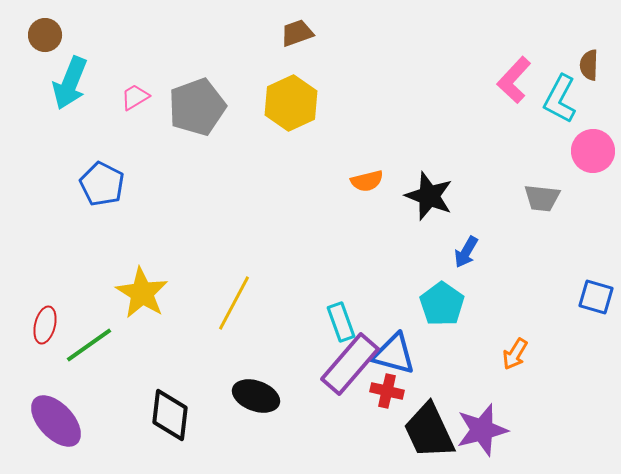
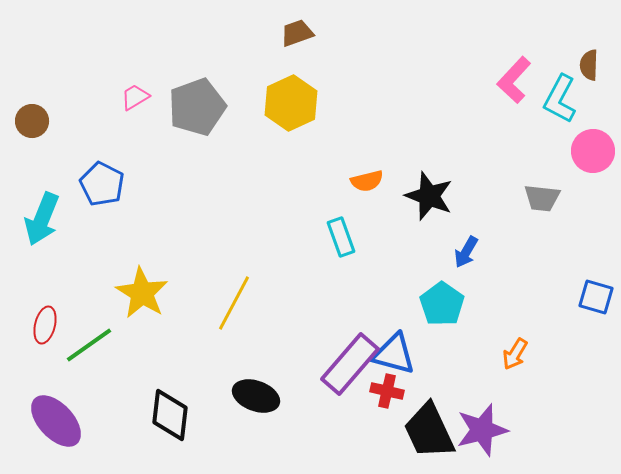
brown circle: moved 13 px left, 86 px down
cyan arrow: moved 28 px left, 136 px down
cyan rectangle: moved 85 px up
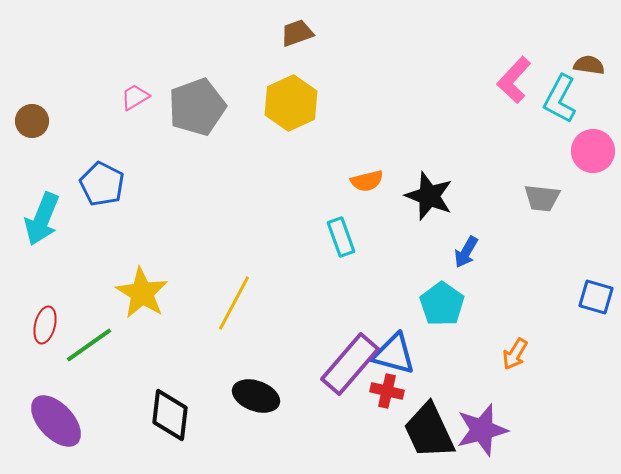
brown semicircle: rotated 96 degrees clockwise
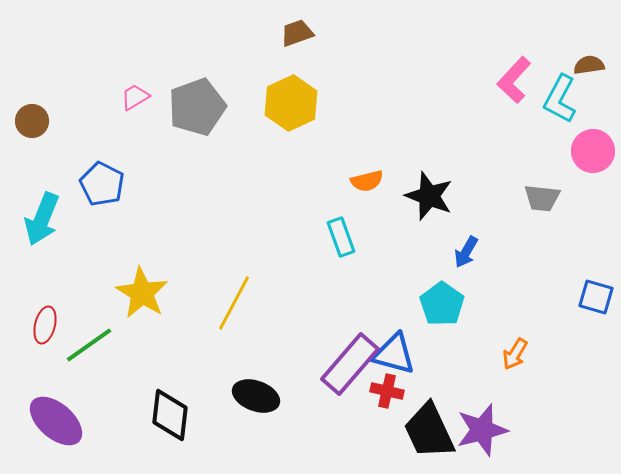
brown semicircle: rotated 16 degrees counterclockwise
purple ellipse: rotated 6 degrees counterclockwise
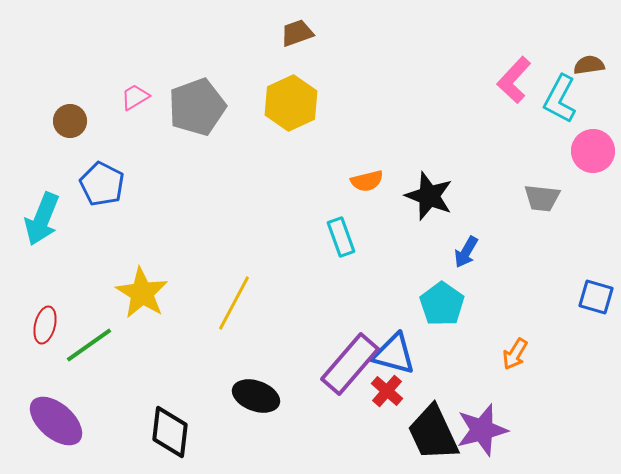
brown circle: moved 38 px right
red cross: rotated 28 degrees clockwise
black diamond: moved 17 px down
black trapezoid: moved 4 px right, 2 px down
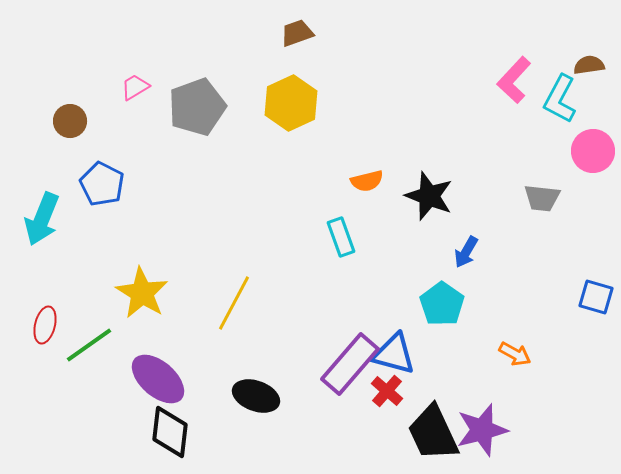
pink trapezoid: moved 10 px up
orange arrow: rotated 92 degrees counterclockwise
purple ellipse: moved 102 px right, 42 px up
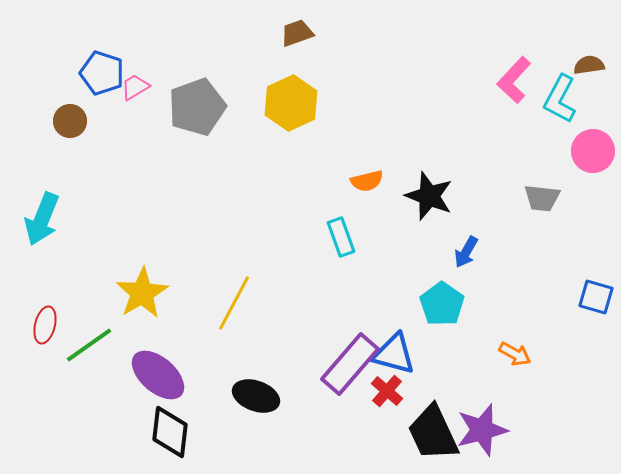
blue pentagon: moved 111 px up; rotated 9 degrees counterclockwise
yellow star: rotated 10 degrees clockwise
purple ellipse: moved 4 px up
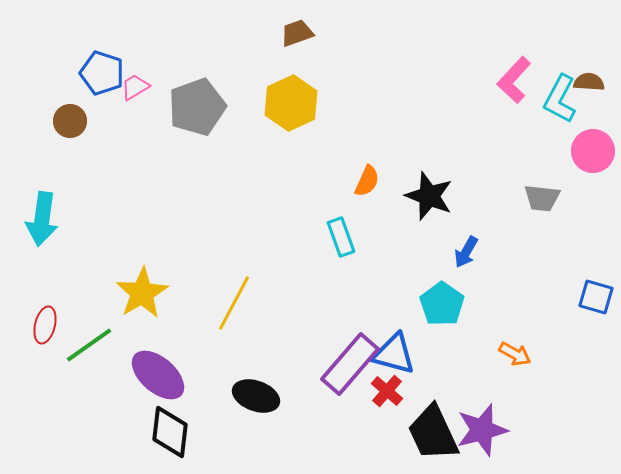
brown semicircle: moved 17 px down; rotated 12 degrees clockwise
orange semicircle: rotated 52 degrees counterclockwise
cyan arrow: rotated 14 degrees counterclockwise
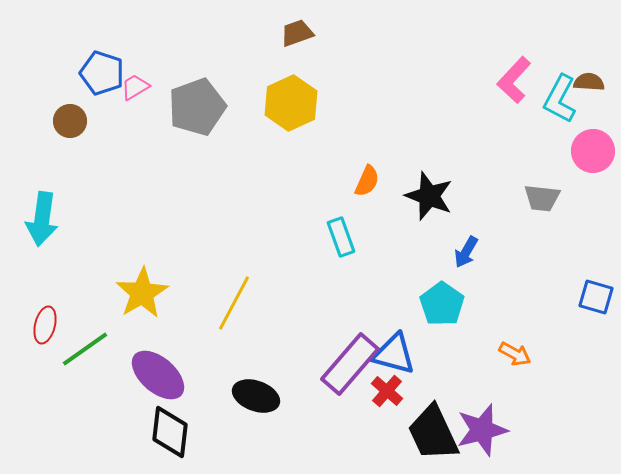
green line: moved 4 px left, 4 px down
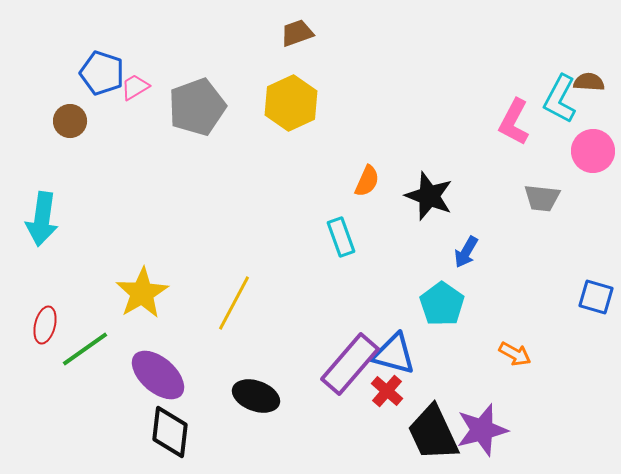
pink L-shape: moved 42 px down; rotated 15 degrees counterclockwise
